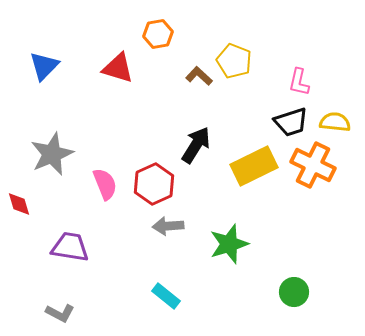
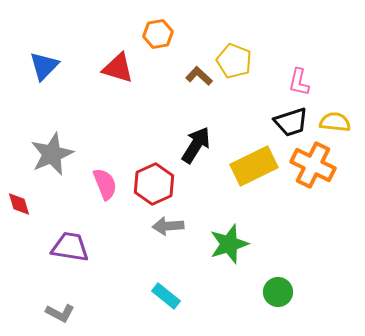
green circle: moved 16 px left
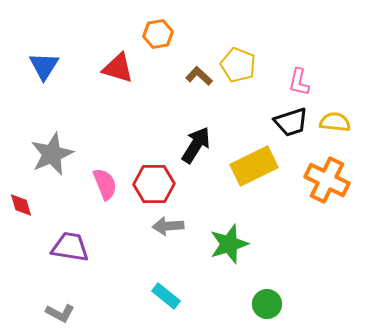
yellow pentagon: moved 4 px right, 4 px down
blue triangle: rotated 12 degrees counterclockwise
orange cross: moved 14 px right, 15 px down
red hexagon: rotated 24 degrees clockwise
red diamond: moved 2 px right, 1 px down
green circle: moved 11 px left, 12 px down
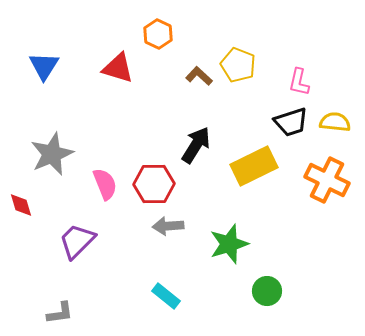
orange hexagon: rotated 24 degrees counterclockwise
purple trapezoid: moved 7 px right, 6 px up; rotated 54 degrees counterclockwise
green circle: moved 13 px up
gray L-shape: rotated 36 degrees counterclockwise
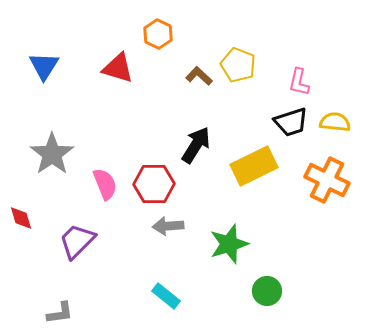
gray star: rotated 12 degrees counterclockwise
red diamond: moved 13 px down
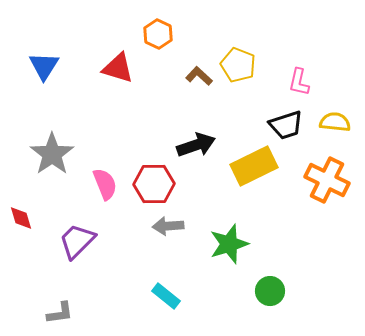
black trapezoid: moved 5 px left, 3 px down
black arrow: rotated 39 degrees clockwise
green circle: moved 3 px right
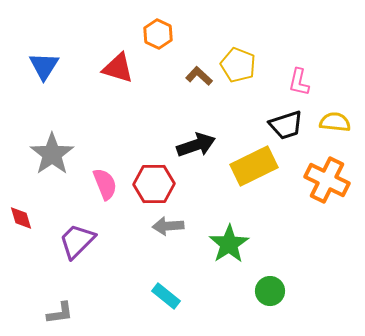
green star: rotated 15 degrees counterclockwise
